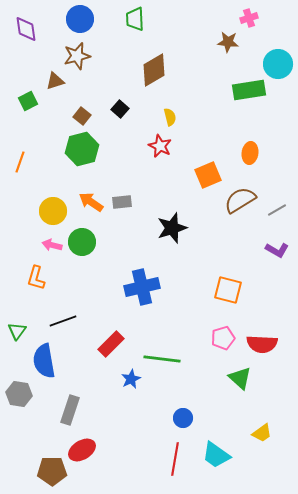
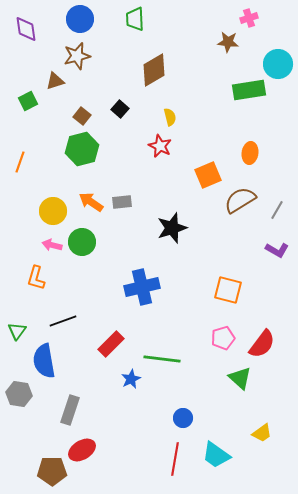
gray line at (277, 210): rotated 30 degrees counterclockwise
red semicircle at (262, 344): rotated 56 degrees counterclockwise
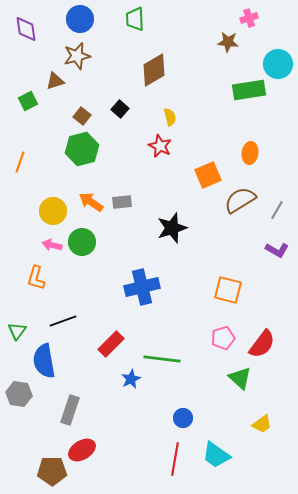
yellow trapezoid at (262, 433): moved 9 px up
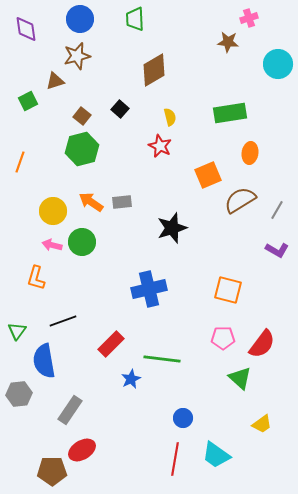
green rectangle at (249, 90): moved 19 px left, 23 px down
blue cross at (142, 287): moved 7 px right, 2 px down
pink pentagon at (223, 338): rotated 15 degrees clockwise
gray hexagon at (19, 394): rotated 15 degrees counterclockwise
gray rectangle at (70, 410): rotated 16 degrees clockwise
